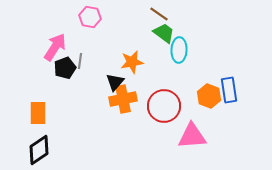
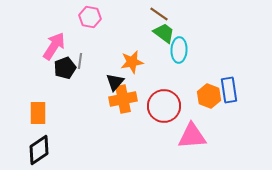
pink arrow: moved 1 px left, 1 px up
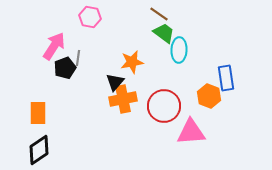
gray line: moved 2 px left, 3 px up
blue rectangle: moved 3 px left, 12 px up
pink triangle: moved 1 px left, 4 px up
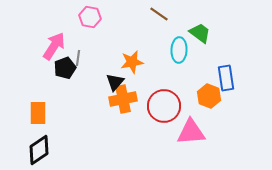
green trapezoid: moved 36 px right
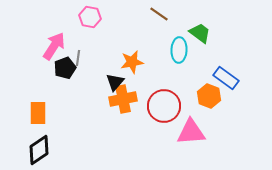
blue rectangle: rotated 45 degrees counterclockwise
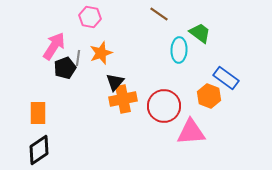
orange star: moved 31 px left, 9 px up; rotated 10 degrees counterclockwise
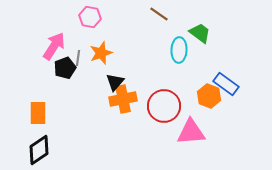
blue rectangle: moved 6 px down
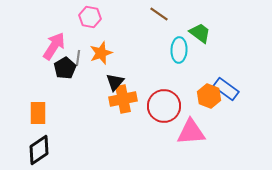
black pentagon: rotated 10 degrees counterclockwise
blue rectangle: moved 5 px down
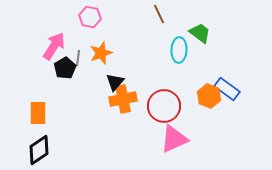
brown line: rotated 30 degrees clockwise
blue rectangle: moved 1 px right
pink triangle: moved 17 px left, 7 px down; rotated 20 degrees counterclockwise
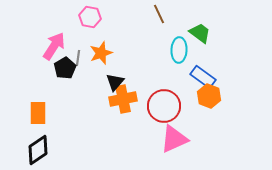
blue rectangle: moved 24 px left, 12 px up
black diamond: moved 1 px left
